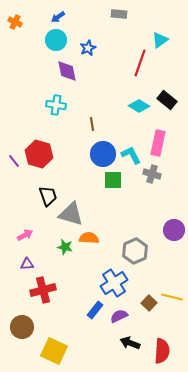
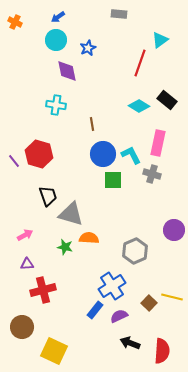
blue cross: moved 2 px left, 3 px down
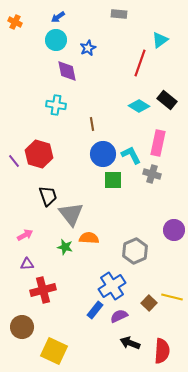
gray triangle: rotated 36 degrees clockwise
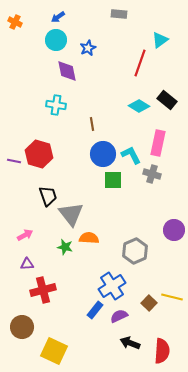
purple line: rotated 40 degrees counterclockwise
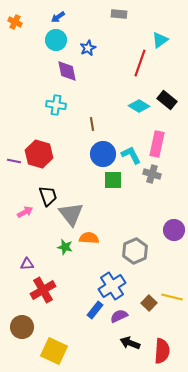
pink rectangle: moved 1 px left, 1 px down
pink arrow: moved 23 px up
red cross: rotated 15 degrees counterclockwise
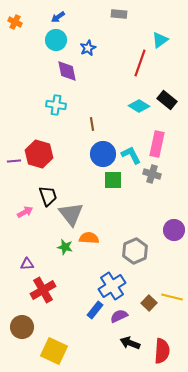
purple line: rotated 16 degrees counterclockwise
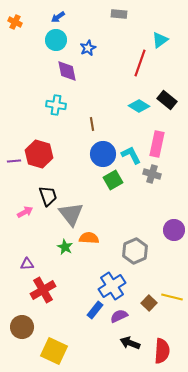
green square: rotated 30 degrees counterclockwise
green star: rotated 14 degrees clockwise
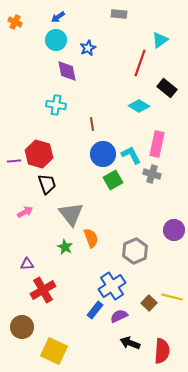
black rectangle: moved 12 px up
black trapezoid: moved 1 px left, 12 px up
orange semicircle: moved 2 px right; rotated 66 degrees clockwise
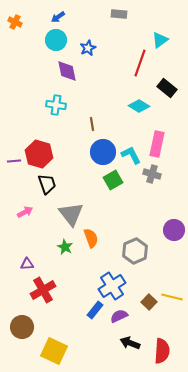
blue circle: moved 2 px up
brown square: moved 1 px up
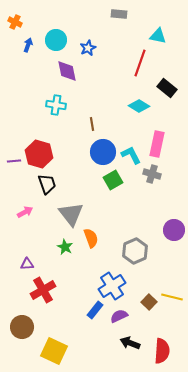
blue arrow: moved 30 px left, 28 px down; rotated 144 degrees clockwise
cyan triangle: moved 2 px left, 4 px up; rotated 48 degrees clockwise
